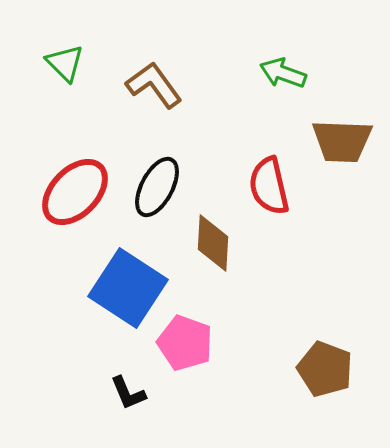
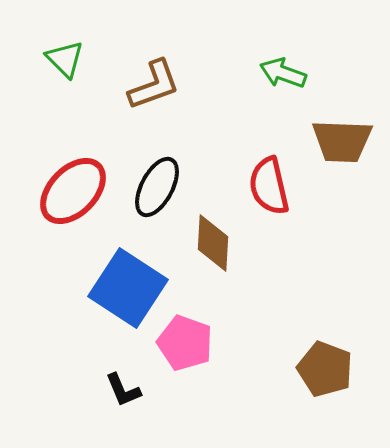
green triangle: moved 4 px up
brown L-shape: rotated 106 degrees clockwise
red ellipse: moved 2 px left, 1 px up
black L-shape: moved 5 px left, 3 px up
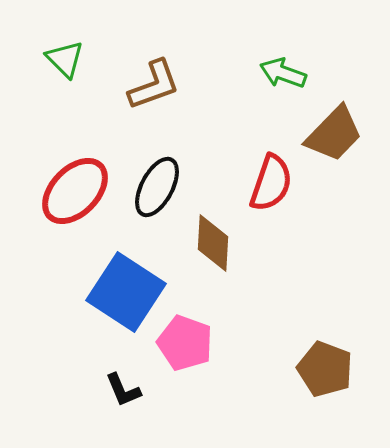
brown trapezoid: moved 8 px left, 7 px up; rotated 48 degrees counterclockwise
red semicircle: moved 2 px right, 3 px up; rotated 148 degrees counterclockwise
red ellipse: moved 2 px right
blue square: moved 2 px left, 4 px down
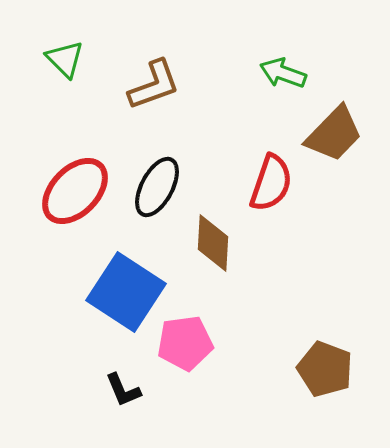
pink pentagon: rotated 28 degrees counterclockwise
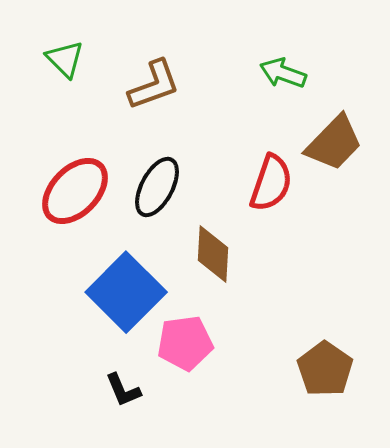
brown trapezoid: moved 9 px down
brown diamond: moved 11 px down
blue square: rotated 12 degrees clockwise
brown pentagon: rotated 14 degrees clockwise
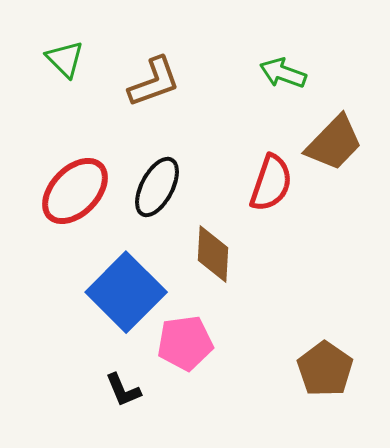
brown L-shape: moved 3 px up
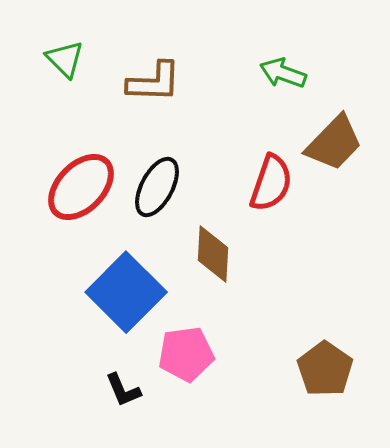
brown L-shape: rotated 22 degrees clockwise
red ellipse: moved 6 px right, 4 px up
pink pentagon: moved 1 px right, 11 px down
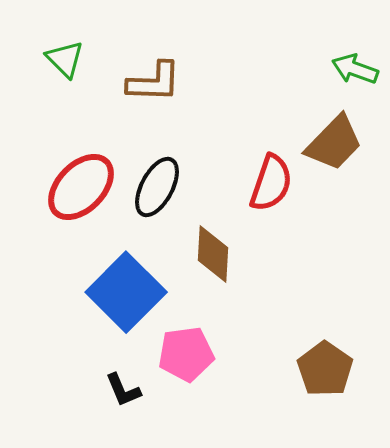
green arrow: moved 72 px right, 4 px up
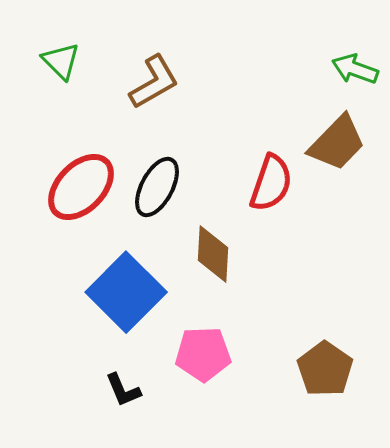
green triangle: moved 4 px left, 2 px down
brown L-shape: rotated 32 degrees counterclockwise
brown trapezoid: moved 3 px right
pink pentagon: moved 17 px right; rotated 6 degrees clockwise
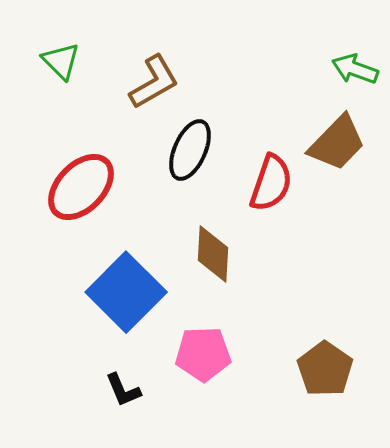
black ellipse: moved 33 px right, 37 px up; rotated 4 degrees counterclockwise
